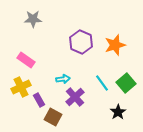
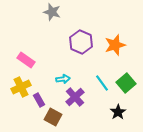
gray star: moved 19 px right, 7 px up; rotated 18 degrees clockwise
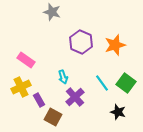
cyan arrow: moved 2 px up; rotated 80 degrees clockwise
green square: rotated 12 degrees counterclockwise
black star: rotated 21 degrees counterclockwise
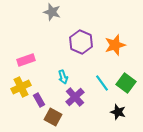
pink rectangle: rotated 54 degrees counterclockwise
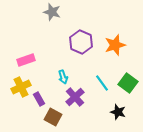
green square: moved 2 px right
purple rectangle: moved 1 px up
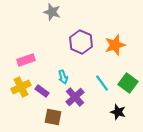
purple rectangle: moved 3 px right, 8 px up; rotated 24 degrees counterclockwise
brown square: rotated 18 degrees counterclockwise
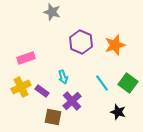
pink rectangle: moved 2 px up
purple cross: moved 3 px left, 4 px down
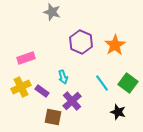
orange star: rotated 15 degrees counterclockwise
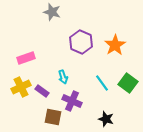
purple cross: rotated 24 degrees counterclockwise
black star: moved 12 px left, 7 px down
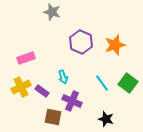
orange star: rotated 15 degrees clockwise
